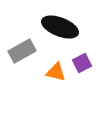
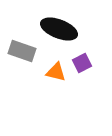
black ellipse: moved 1 px left, 2 px down
gray rectangle: rotated 48 degrees clockwise
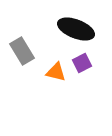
black ellipse: moved 17 px right
gray rectangle: rotated 40 degrees clockwise
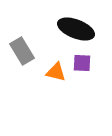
purple square: rotated 30 degrees clockwise
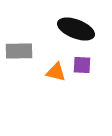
gray rectangle: moved 3 px left; rotated 60 degrees counterclockwise
purple square: moved 2 px down
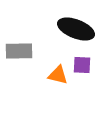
orange triangle: moved 2 px right, 3 px down
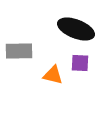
purple square: moved 2 px left, 2 px up
orange triangle: moved 5 px left
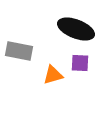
gray rectangle: rotated 12 degrees clockwise
orange triangle: rotated 30 degrees counterclockwise
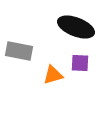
black ellipse: moved 2 px up
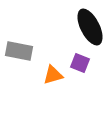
black ellipse: moved 14 px right; rotated 42 degrees clockwise
purple square: rotated 18 degrees clockwise
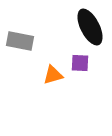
gray rectangle: moved 1 px right, 10 px up
purple square: rotated 18 degrees counterclockwise
